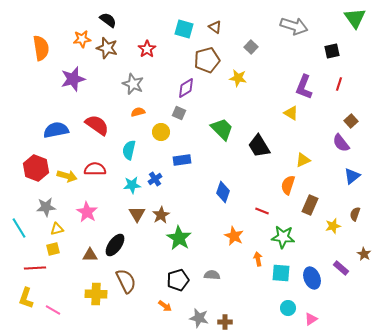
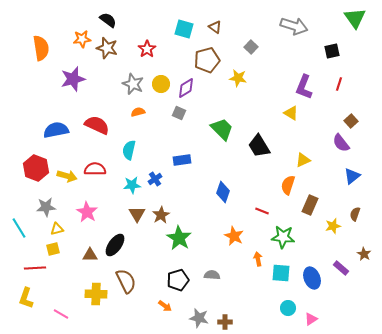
red semicircle at (97, 125): rotated 10 degrees counterclockwise
yellow circle at (161, 132): moved 48 px up
pink line at (53, 310): moved 8 px right, 4 px down
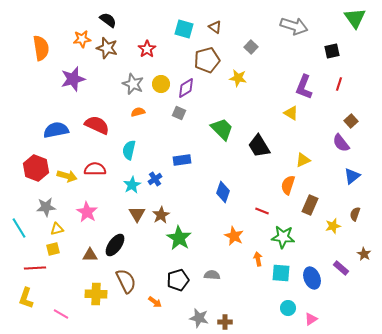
cyan star at (132, 185): rotated 24 degrees counterclockwise
orange arrow at (165, 306): moved 10 px left, 4 px up
